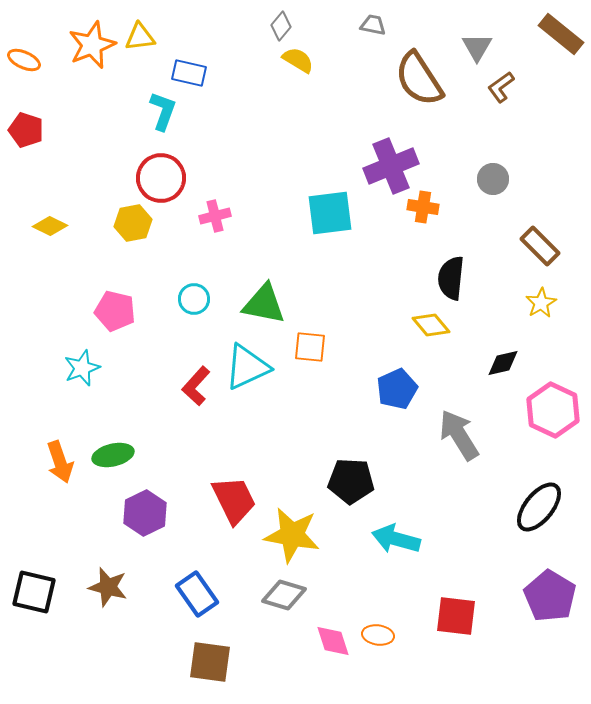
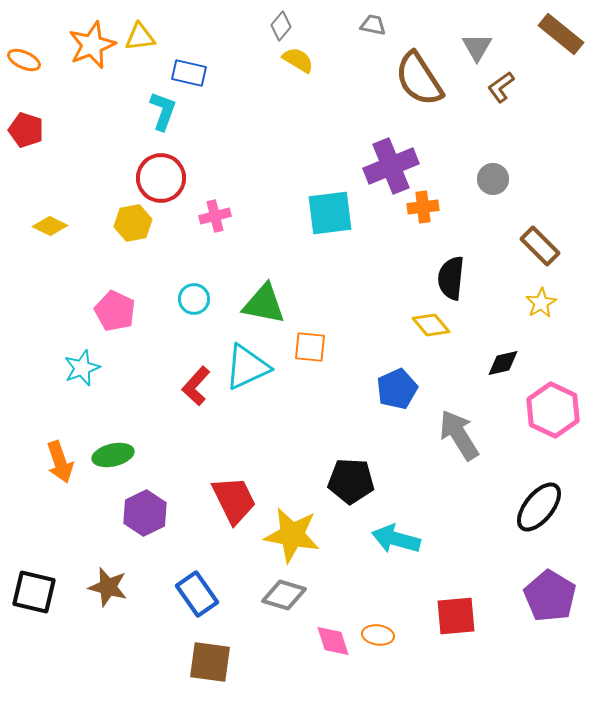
orange cross at (423, 207): rotated 16 degrees counterclockwise
pink pentagon at (115, 311): rotated 12 degrees clockwise
red square at (456, 616): rotated 12 degrees counterclockwise
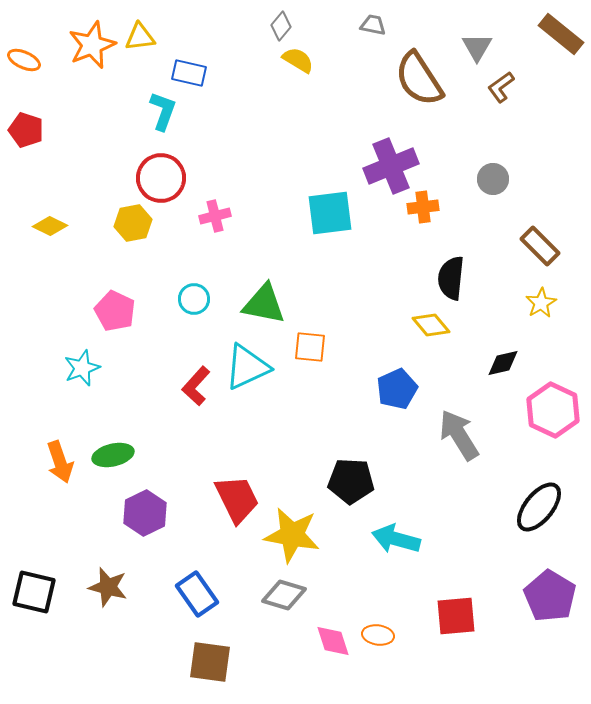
red trapezoid at (234, 500): moved 3 px right, 1 px up
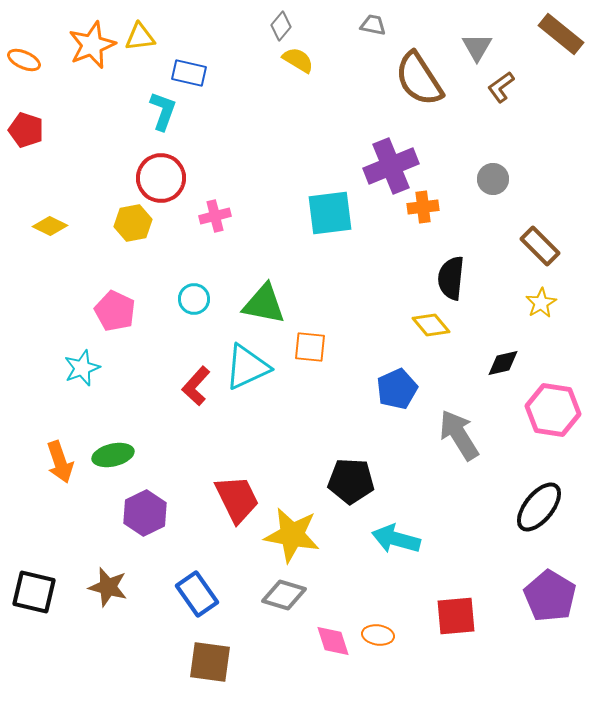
pink hexagon at (553, 410): rotated 16 degrees counterclockwise
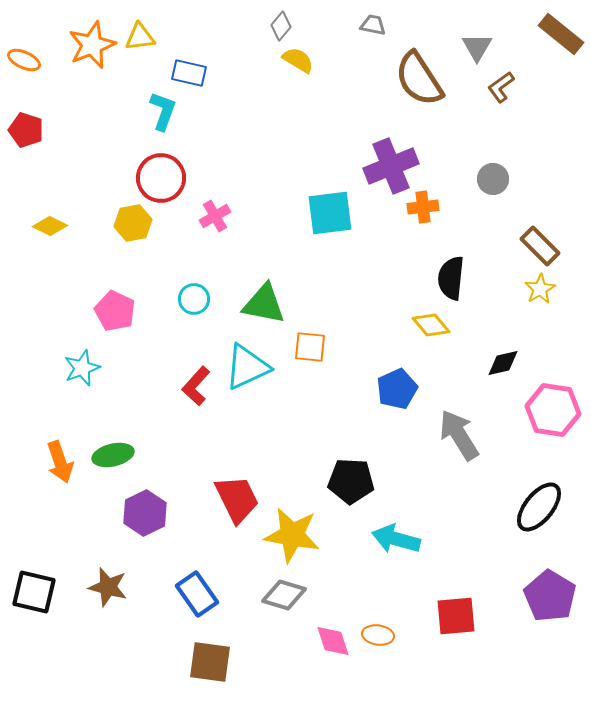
pink cross at (215, 216): rotated 16 degrees counterclockwise
yellow star at (541, 303): moved 1 px left, 14 px up
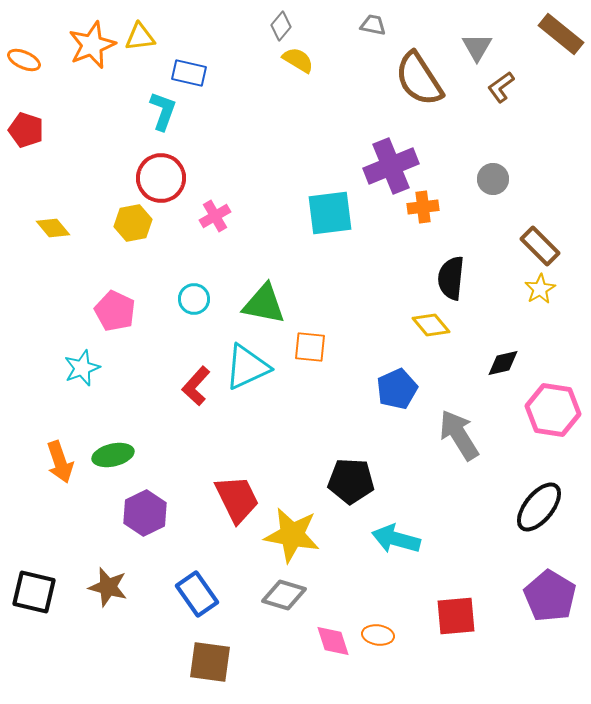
yellow diamond at (50, 226): moved 3 px right, 2 px down; rotated 24 degrees clockwise
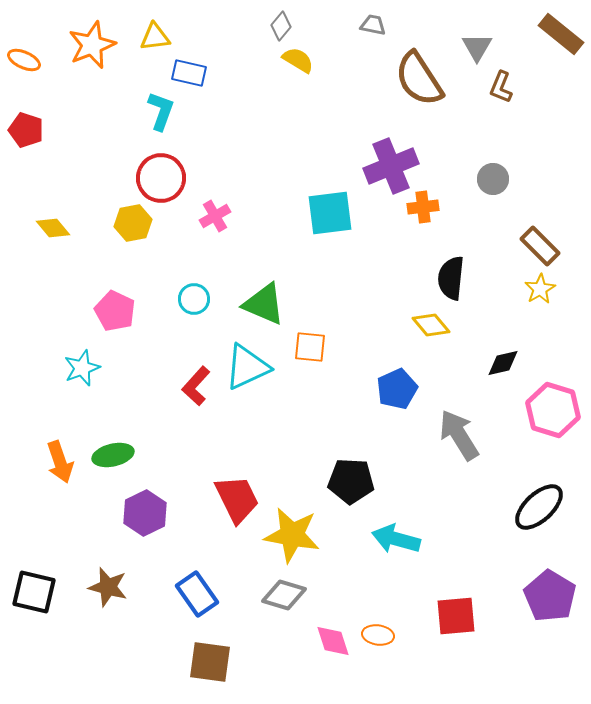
yellow triangle at (140, 37): moved 15 px right
brown L-shape at (501, 87): rotated 32 degrees counterclockwise
cyan L-shape at (163, 111): moved 2 px left
green triangle at (264, 304): rotated 12 degrees clockwise
pink hexagon at (553, 410): rotated 8 degrees clockwise
black ellipse at (539, 507): rotated 8 degrees clockwise
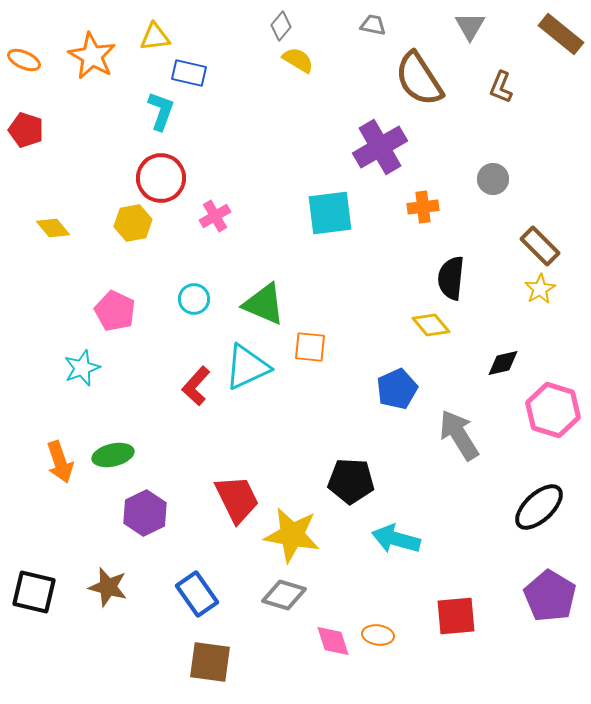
orange star at (92, 45): moved 11 px down; rotated 21 degrees counterclockwise
gray triangle at (477, 47): moved 7 px left, 21 px up
purple cross at (391, 166): moved 11 px left, 19 px up; rotated 8 degrees counterclockwise
